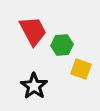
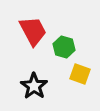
green hexagon: moved 2 px right, 2 px down; rotated 20 degrees clockwise
yellow square: moved 1 px left, 5 px down
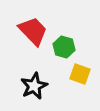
red trapezoid: rotated 16 degrees counterclockwise
black star: rotated 12 degrees clockwise
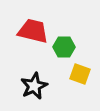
red trapezoid: rotated 32 degrees counterclockwise
green hexagon: rotated 15 degrees counterclockwise
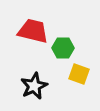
green hexagon: moved 1 px left, 1 px down
yellow square: moved 1 px left
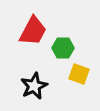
red trapezoid: rotated 104 degrees clockwise
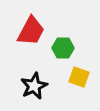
red trapezoid: moved 2 px left
yellow square: moved 3 px down
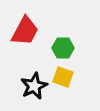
red trapezoid: moved 6 px left
yellow square: moved 16 px left
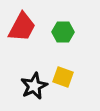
red trapezoid: moved 3 px left, 4 px up
green hexagon: moved 16 px up
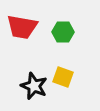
red trapezoid: rotated 72 degrees clockwise
black star: rotated 24 degrees counterclockwise
